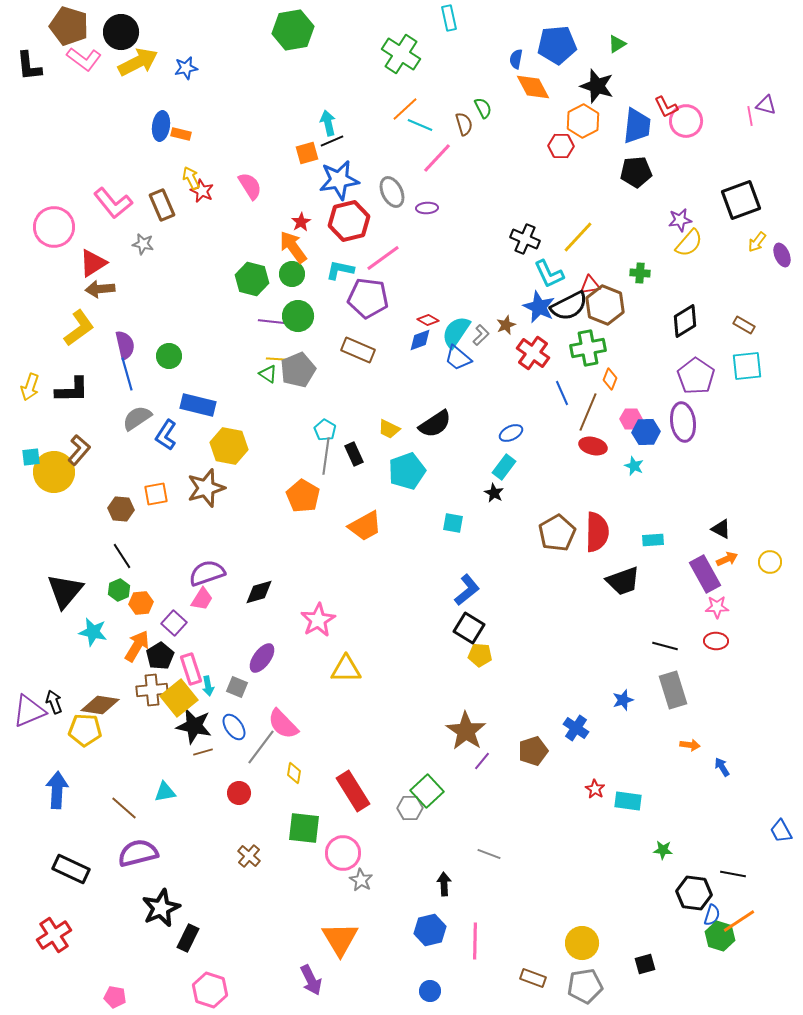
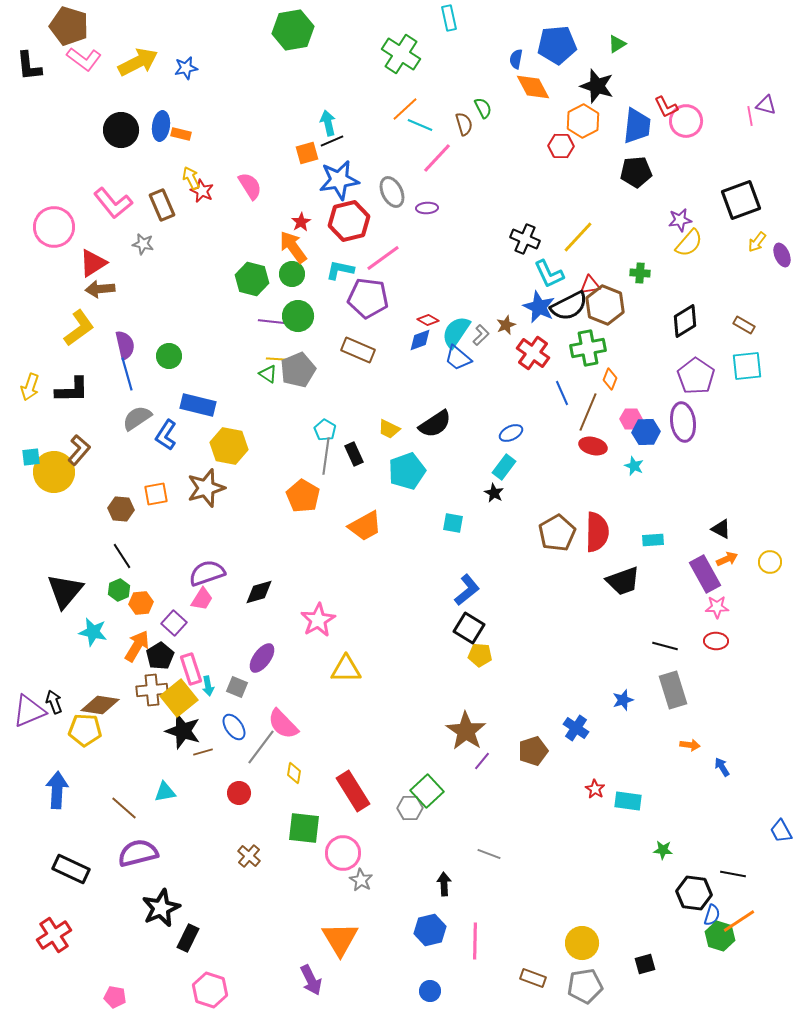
black circle at (121, 32): moved 98 px down
black star at (194, 726): moved 11 px left, 5 px down; rotated 6 degrees clockwise
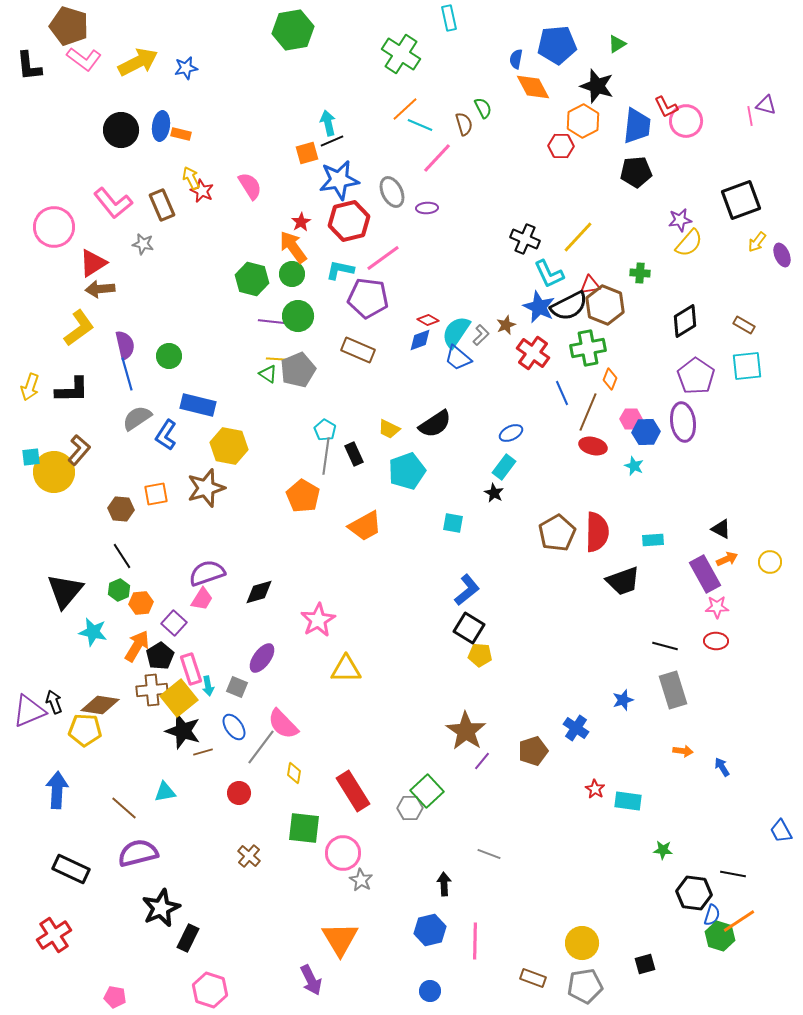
orange arrow at (690, 745): moved 7 px left, 6 px down
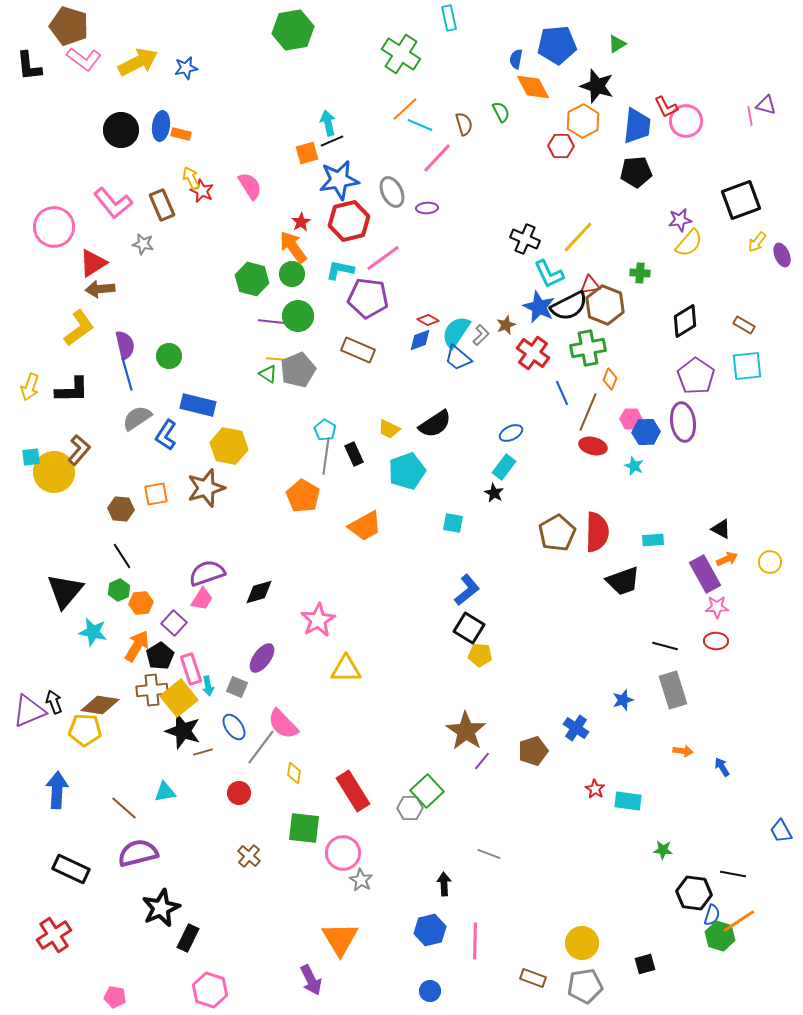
green semicircle at (483, 108): moved 18 px right, 4 px down
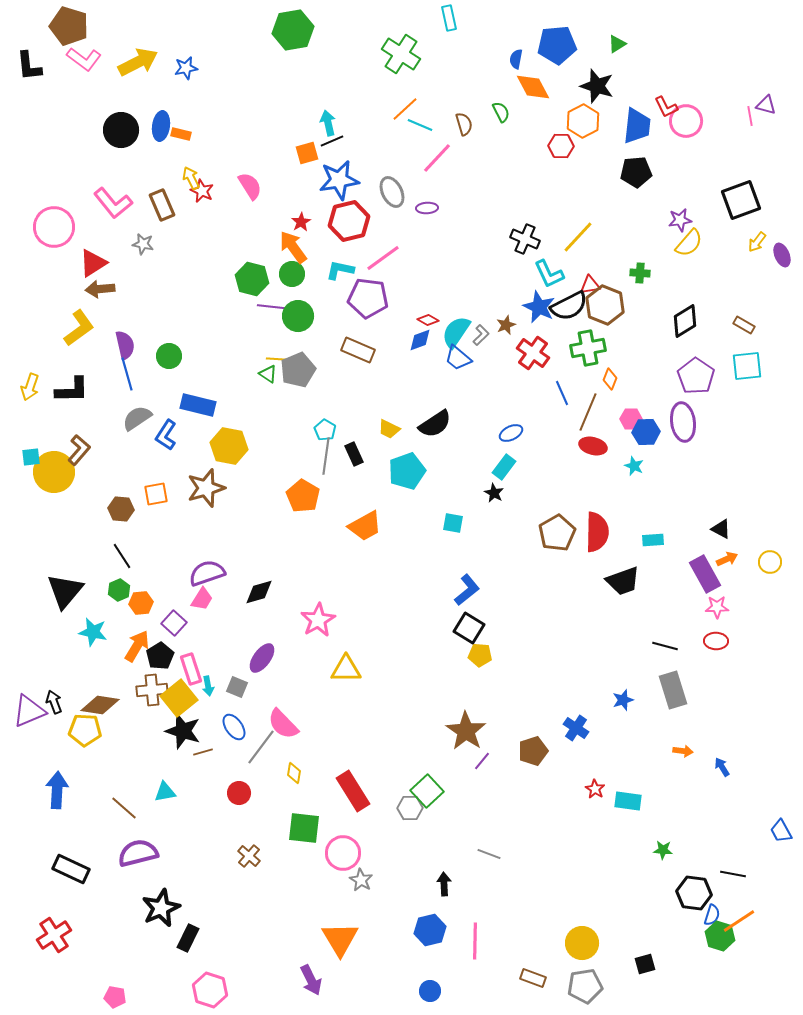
purple line at (275, 322): moved 1 px left, 15 px up
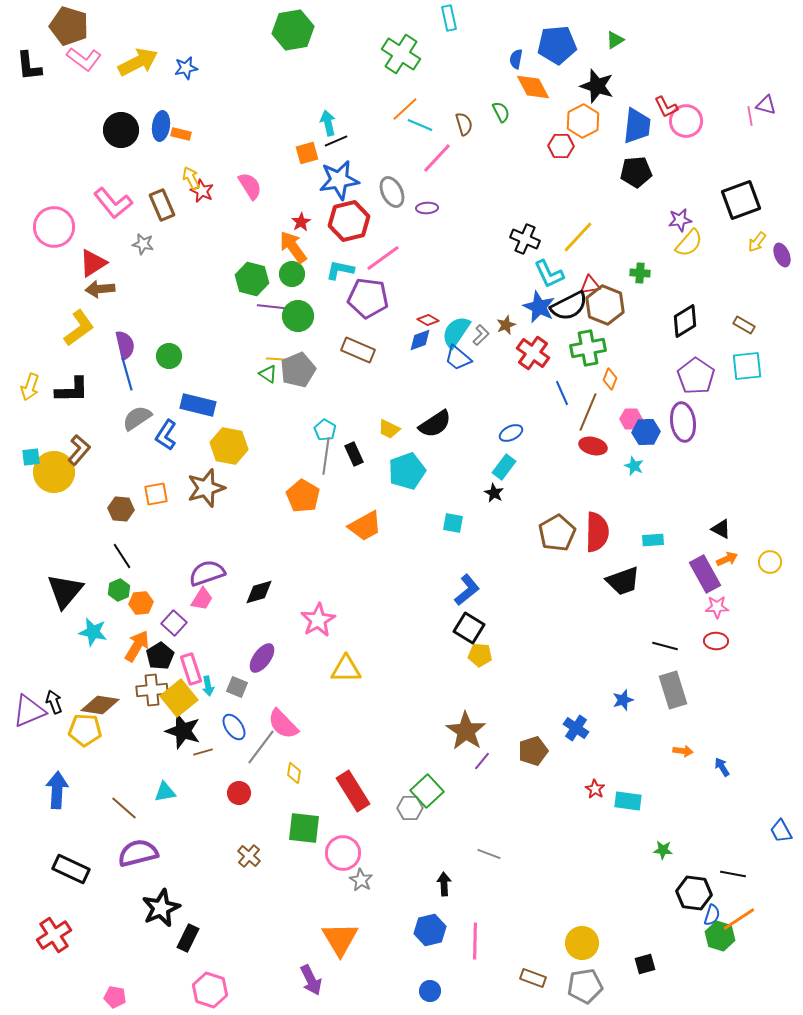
green triangle at (617, 44): moved 2 px left, 4 px up
black line at (332, 141): moved 4 px right
orange line at (739, 921): moved 2 px up
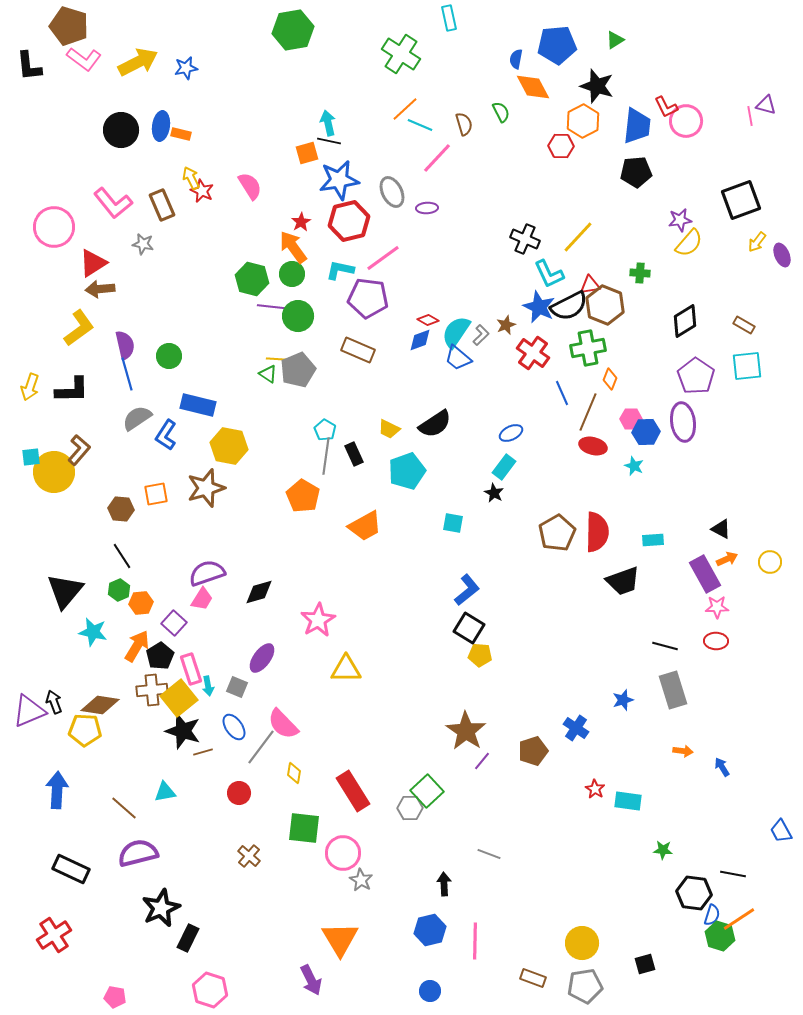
black line at (336, 141): moved 7 px left; rotated 35 degrees clockwise
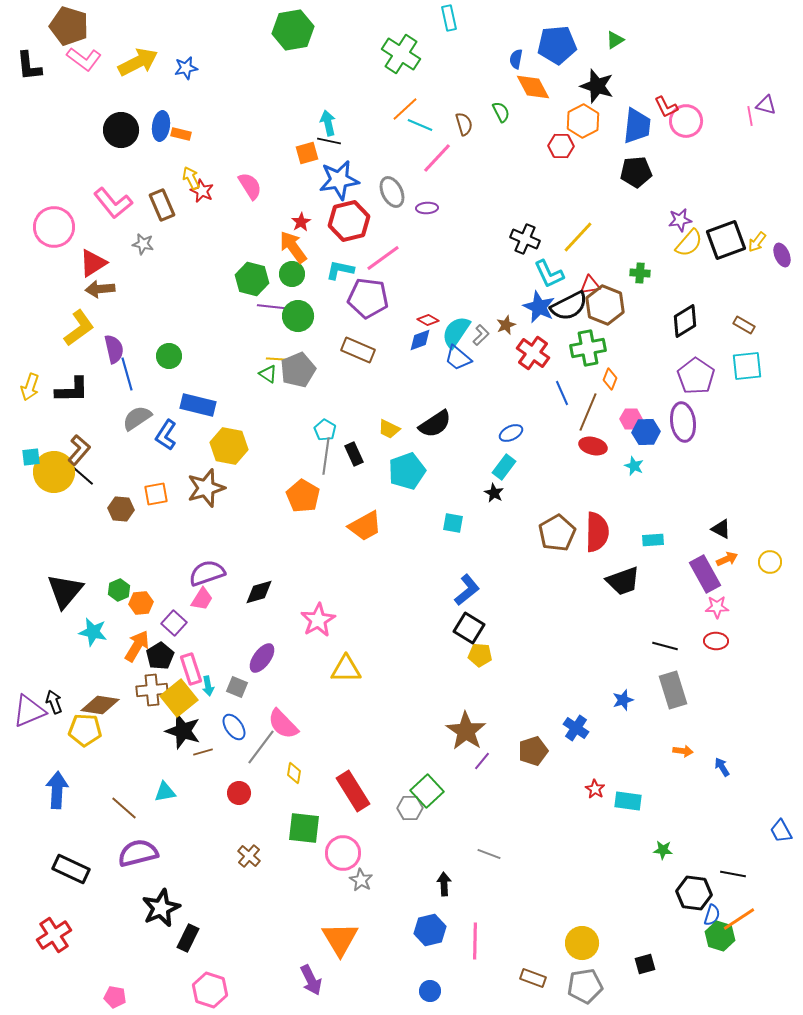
black square at (741, 200): moved 15 px left, 40 px down
purple semicircle at (125, 345): moved 11 px left, 4 px down
black line at (122, 556): moved 40 px left, 81 px up; rotated 16 degrees counterclockwise
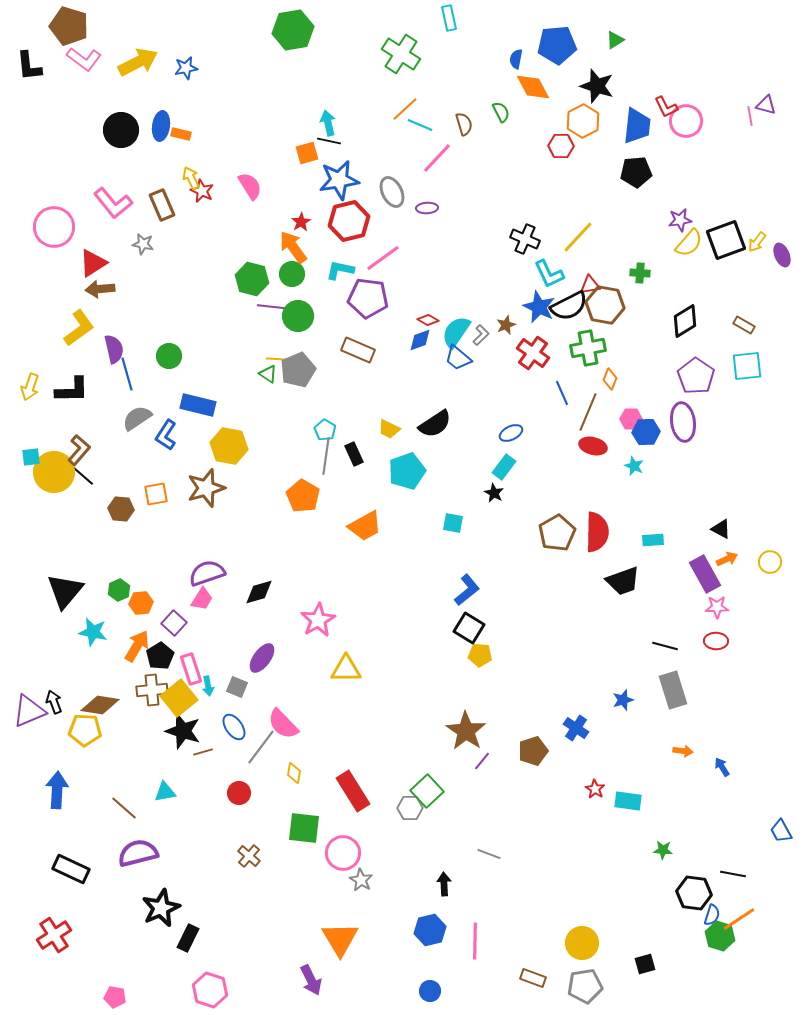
brown hexagon at (605, 305): rotated 12 degrees counterclockwise
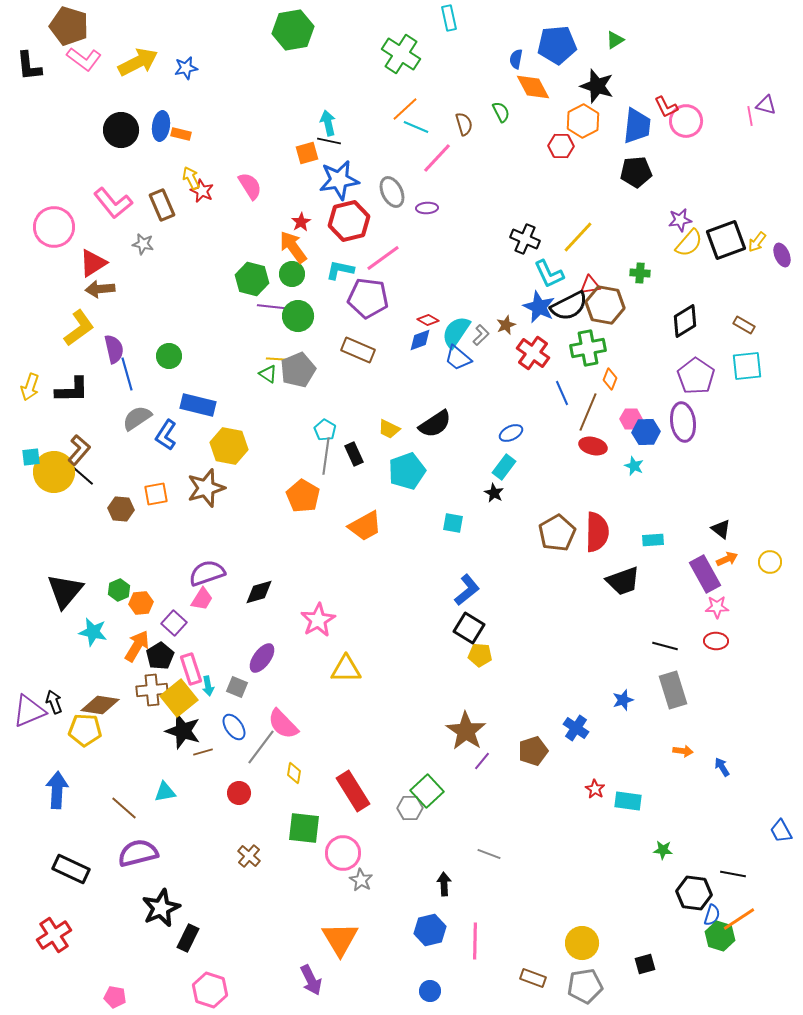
cyan line at (420, 125): moved 4 px left, 2 px down
black triangle at (721, 529): rotated 10 degrees clockwise
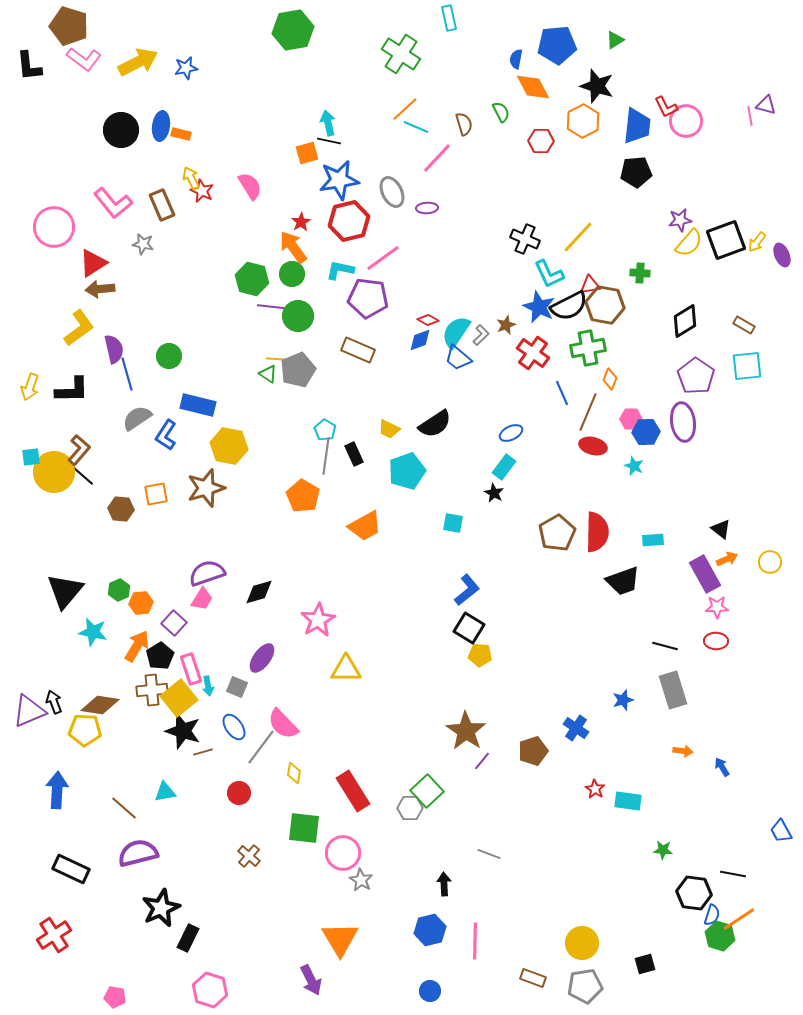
red hexagon at (561, 146): moved 20 px left, 5 px up
